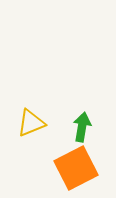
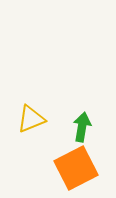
yellow triangle: moved 4 px up
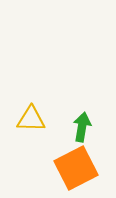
yellow triangle: rotated 24 degrees clockwise
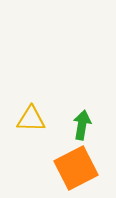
green arrow: moved 2 px up
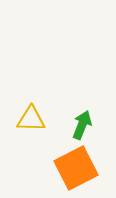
green arrow: rotated 12 degrees clockwise
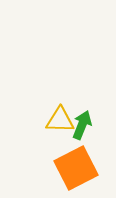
yellow triangle: moved 29 px right, 1 px down
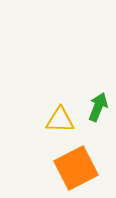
green arrow: moved 16 px right, 18 px up
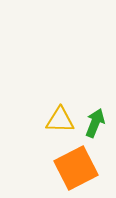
green arrow: moved 3 px left, 16 px down
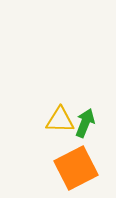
green arrow: moved 10 px left
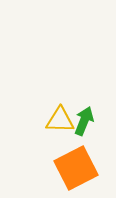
green arrow: moved 1 px left, 2 px up
